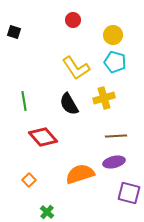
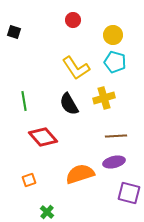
orange square: rotated 24 degrees clockwise
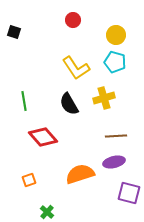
yellow circle: moved 3 px right
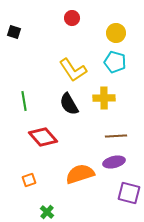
red circle: moved 1 px left, 2 px up
yellow circle: moved 2 px up
yellow L-shape: moved 3 px left, 2 px down
yellow cross: rotated 15 degrees clockwise
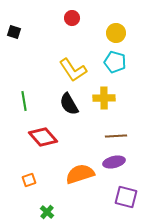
purple square: moved 3 px left, 4 px down
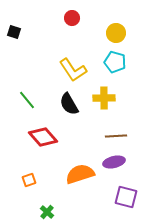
green line: moved 3 px right, 1 px up; rotated 30 degrees counterclockwise
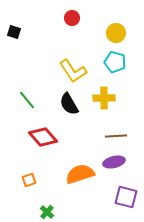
yellow L-shape: moved 1 px down
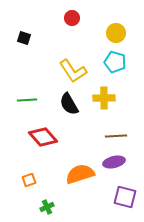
black square: moved 10 px right, 6 px down
green line: rotated 54 degrees counterclockwise
purple square: moved 1 px left
green cross: moved 5 px up; rotated 24 degrees clockwise
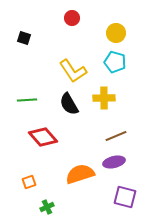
brown line: rotated 20 degrees counterclockwise
orange square: moved 2 px down
